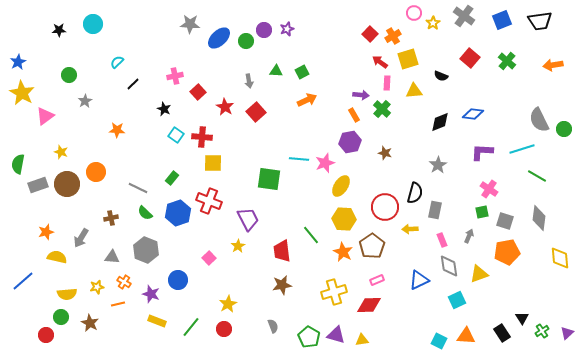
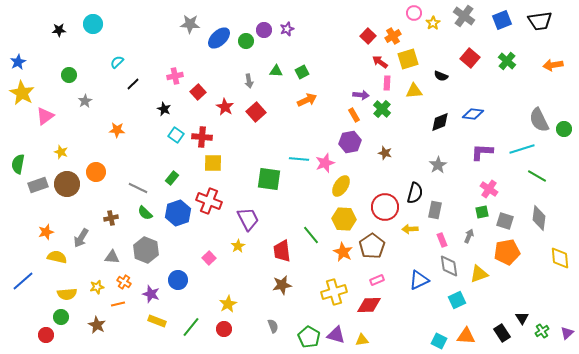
red square at (370, 34): moved 2 px left, 2 px down
brown star at (90, 323): moved 7 px right, 2 px down
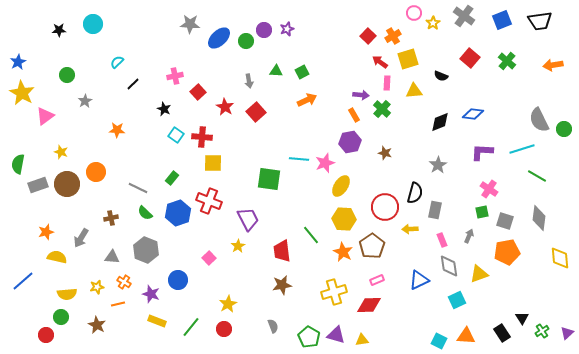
green circle at (69, 75): moved 2 px left
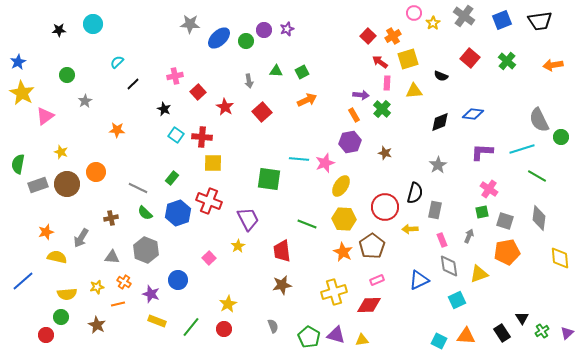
red square at (256, 112): moved 6 px right
green circle at (564, 129): moved 3 px left, 8 px down
green line at (311, 235): moved 4 px left, 11 px up; rotated 30 degrees counterclockwise
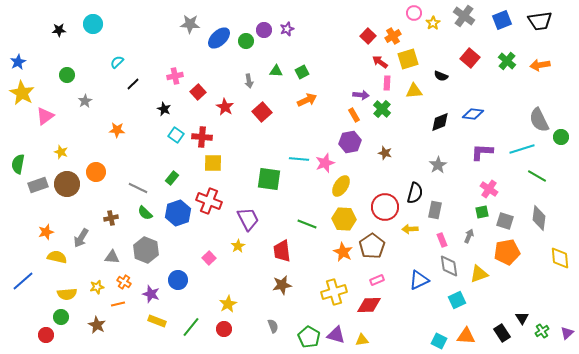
orange arrow at (553, 65): moved 13 px left
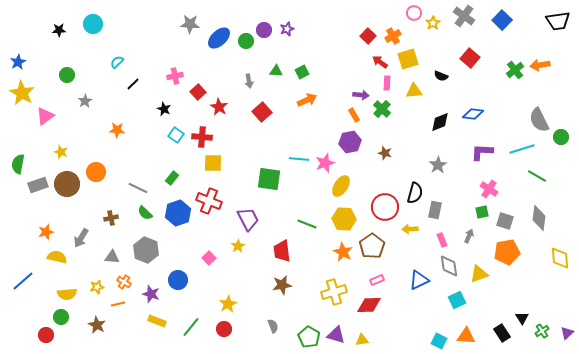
blue square at (502, 20): rotated 24 degrees counterclockwise
black trapezoid at (540, 21): moved 18 px right
green cross at (507, 61): moved 8 px right, 9 px down; rotated 12 degrees clockwise
red star at (225, 107): moved 6 px left
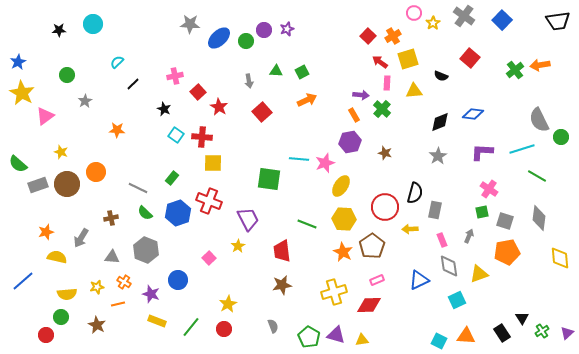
green semicircle at (18, 164): rotated 60 degrees counterclockwise
gray star at (438, 165): moved 9 px up
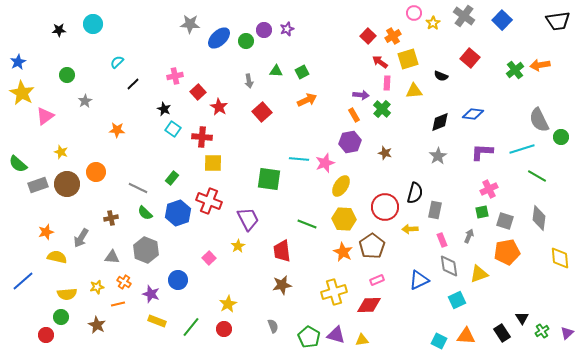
cyan square at (176, 135): moved 3 px left, 6 px up
pink cross at (489, 189): rotated 30 degrees clockwise
